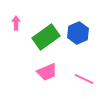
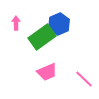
blue hexagon: moved 19 px left, 9 px up
green rectangle: moved 4 px left
pink line: rotated 18 degrees clockwise
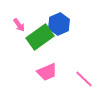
pink arrow: moved 3 px right, 2 px down; rotated 144 degrees clockwise
green rectangle: moved 2 px left
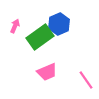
pink arrow: moved 4 px left, 1 px down; rotated 120 degrees counterclockwise
pink line: moved 2 px right, 1 px down; rotated 12 degrees clockwise
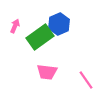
pink trapezoid: rotated 30 degrees clockwise
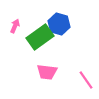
blue hexagon: rotated 20 degrees counterclockwise
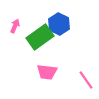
blue hexagon: rotated 10 degrees clockwise
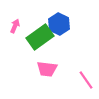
pink trapezoid: moved 3 px up
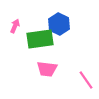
green rectangle: moved 2 px down; rotated 28 degrees clockwise
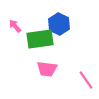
pink arrow: rotated 64 degrees counterclockwise
